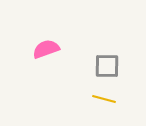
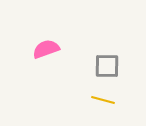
yellow line: moved 1 px left, 1 px down
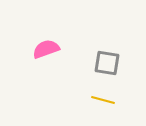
gray square: moved 3 px up; rotated 8 degrees clockwise
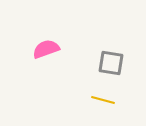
gray square: moved 4 px right
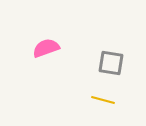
pink semicircle: moved 1 px up
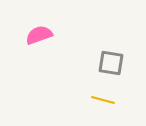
pink semicircle: moved 7 px left, 13 px up
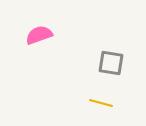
yellow line: moved 2 px left, 3 px down
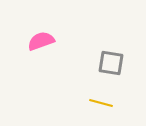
pink semicircle: moved 2 px right, 6 px down
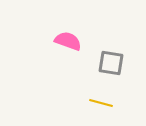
pink semicircle: moved 27 px right; rotated 40 degrees clockwise
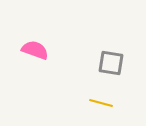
pink semicircle: moved 33 px left, 9 px down
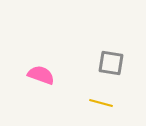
pink semicircle: moved 6 px right, 25 px down
